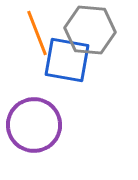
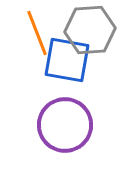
gray hexagon: rotated 9 degrees counterclockwise
purple circle: moved 31 px right
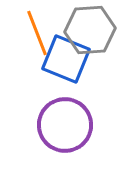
blue square: moved 1 px left, 1 px up; rotated 12 degrees clockwise
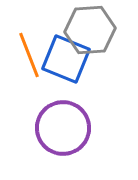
orange line: moved 8 px left, 22 px down
purple circle: moved 2 px left, 3 px down
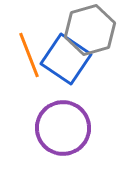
gray hexagon: rotated 12 degrees counterclockwise
blue square: rotated 12 degrees clockwise
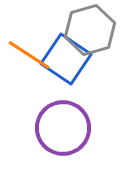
orange line: rotated 36 degrees counterclockwise
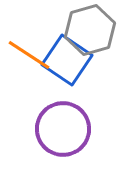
blue square: moved 1 px right, 1 px down
purple circle: moved 1 px down
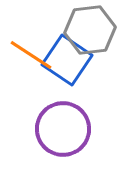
gray hexagon: rotated 9 degrees clockwise
orange line: moved 2 px right
